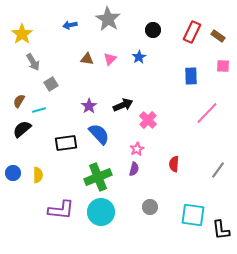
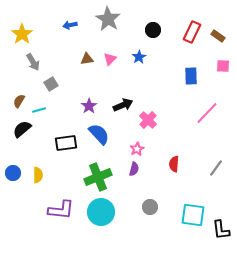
brown triangle: rotated 16 degrees counterclockwise
gray line: moved 2 px left, 2 px up
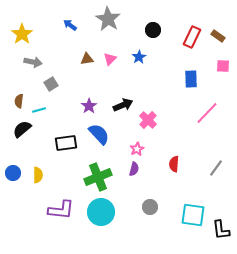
blue arrow: rotated 48 degrees clockwise
red rectangle: moved 5 px down
gray arrow: rotated 48 degrees counterclockwise
blue rectangle: moved 3 px down
brown semicircle: rotated 24 degrees counterclockwise
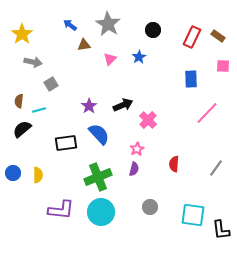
gray star: moved 5 px down
brown triangle: moved 3 px left, 14 px up
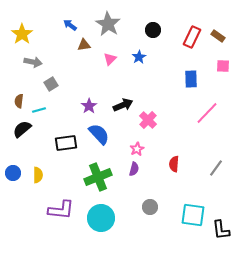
cyan circle: moved 6 px down
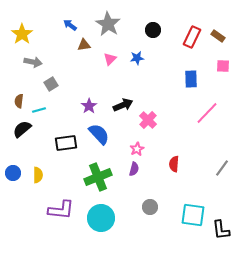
blue star: moved 2 px left, 1 px down; rotated 24 degrees clockwise
gray line: moved 6 px right
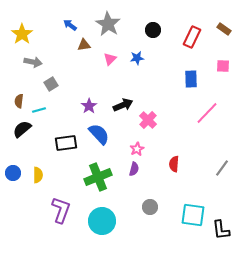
brown rectangle: moved 6 px right, 7 px up
purple L-shape: rotated 76 degrees counterclockwise
cyan circle: moved 1 px right, 3 px down
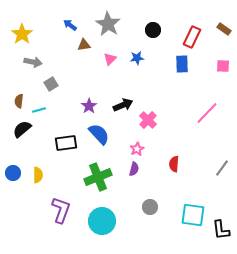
blue rectangle: moved 9 px left, 15 px up
